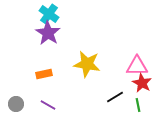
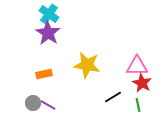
yellow star: moved 1 px down
black line: moved 2 px left
gray circle: moved 17 px right, 1 px up
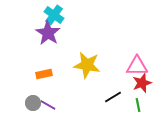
cyan cross: moved 5 px right, 1 px down
red star: rotated 24 degrees clockwise
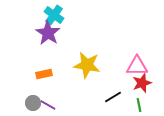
green line: moved 1 px right
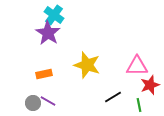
yellow star: rotated 8 degrees clockwise
red star: moved 8 px right, 2 px down
purple line: moved 4 px up
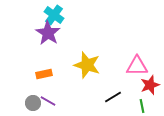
green line: moved 3 px right, 1 px down
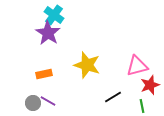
pink triangle: rotated 15 degrees counterclockwise
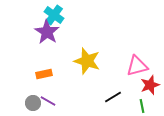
purple star: moved 1 px left, 1 px up
yellow star: moved 4 px up
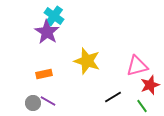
cyan cross: moved 1 px down
green line: rotated 24 degrees counterclockwise
